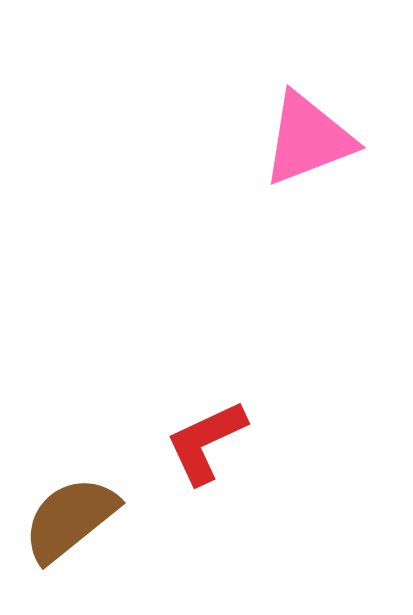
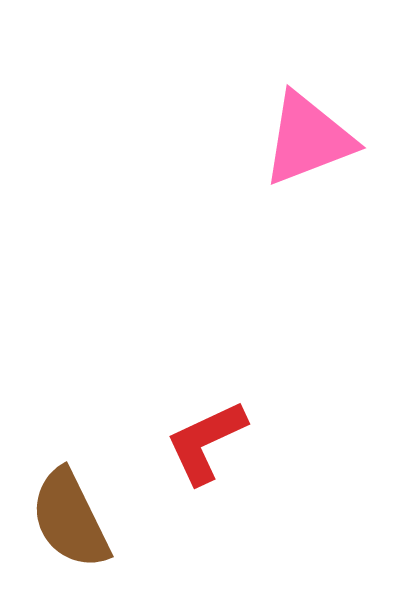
brown semicircle: rotated 77 degrees counterclockwise
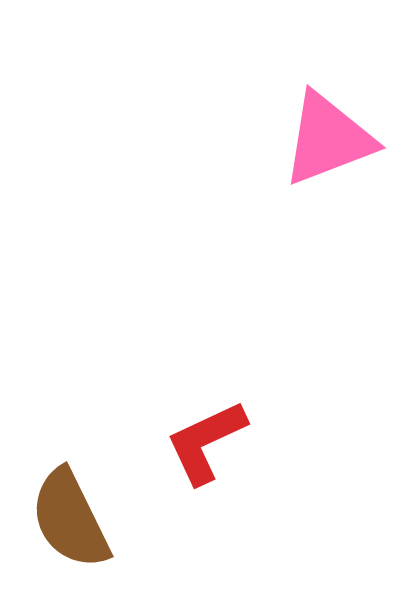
pink triangle: moved 20 px right
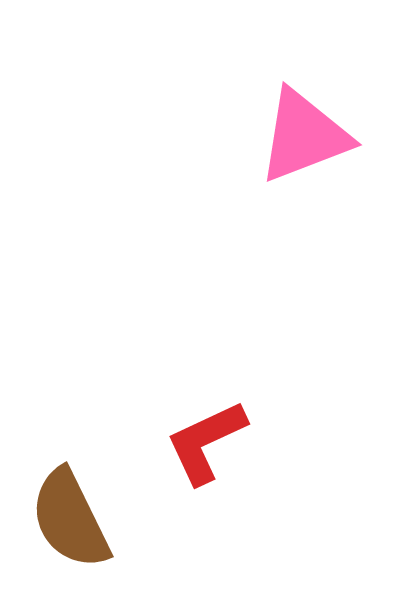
pink triangle: moved 24 px left, 3 px up
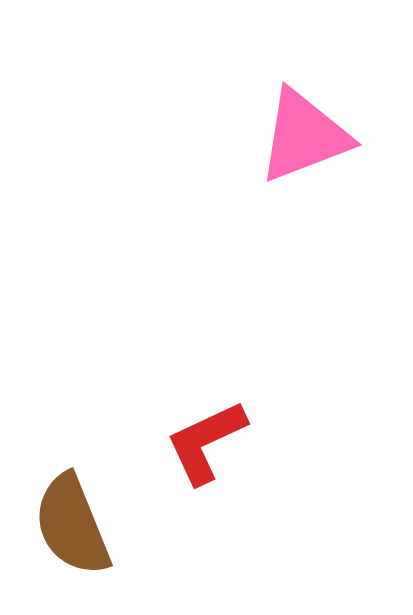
brown semicircle: moved 2 px right, 6 px down; rotated 4 degrees clockwise
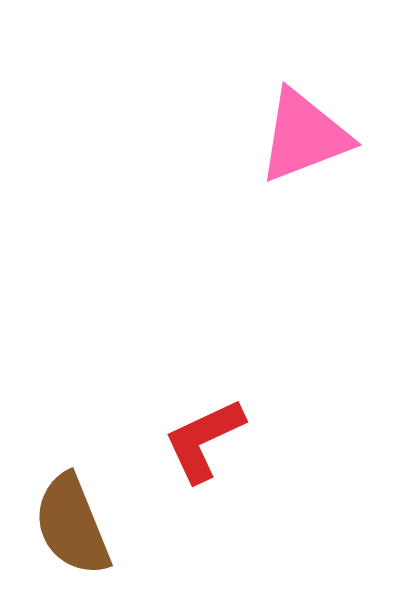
red L-shape: moved 2 px left, 2 px up
